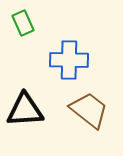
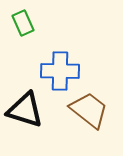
blue cross: moved 9 px left, 11 px down
black triangle: rotated 21 degrees clockwise
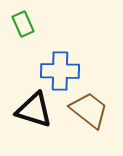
green rectangle: moved 1 px down
black triangle: moved 9 px right
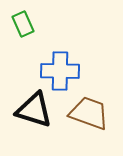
brown trapezoid: moved 3 px down; rotated 18 degrees counterclockwise
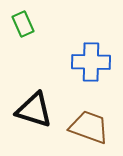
blue cross: moved 31 px right, 9 px up
brown trapezoid: moved 14 px down
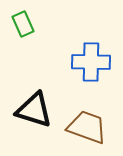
brown trapezoid: moved 2 px left
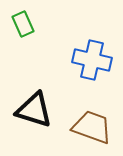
blue cross: moved 1 px right, 2 px up; rotated 12 degrees clockwise
brown trapezoid: moved 5 px right
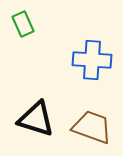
blue cross: rotated 9 degrees counterclockwise
black triangle: moved 2 px right, 9 px down
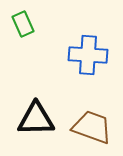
blue cross: moved 4 px left, 5 px up
black triangle: rotated 18 degrees counterclockwise
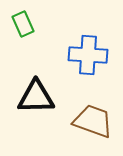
black triangle: moved 22 px up
brown trapezoid: moved 1 px right, 6 px up
